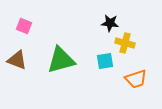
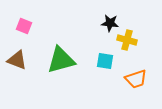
yellow cross: moved 2 px right, 3 px up
cyan square: rotated 18 degrees clockwise
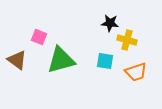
pink square: moved 15 px right, 11 px down
brown triangle: rotated 15 degrees clockwise
orange trapezoid: moved 7 px up
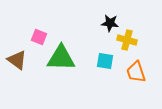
green triangle: moved 2 px up; rotated 16 degrees clockwise
orange trapezoid: rotated 90 degrees clockwise
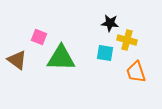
cyan square: moved 8 px up
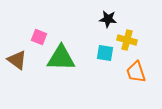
black star: moved 2 px left, 4 px up
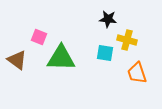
orange trapezoid: moved 1 px right, 1 px down
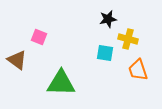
black star: rotated 18 degrees counterclockwise
yellow cross: moved 1 px right, 1 px up
green triangle: moved 25 px down
orange trapezoid: moved 1 px right, 3 px up
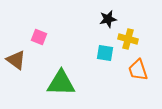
brown triangle: moved 1 px left
